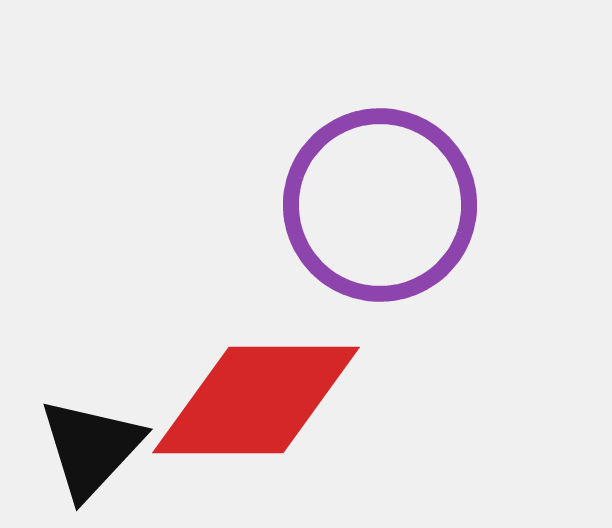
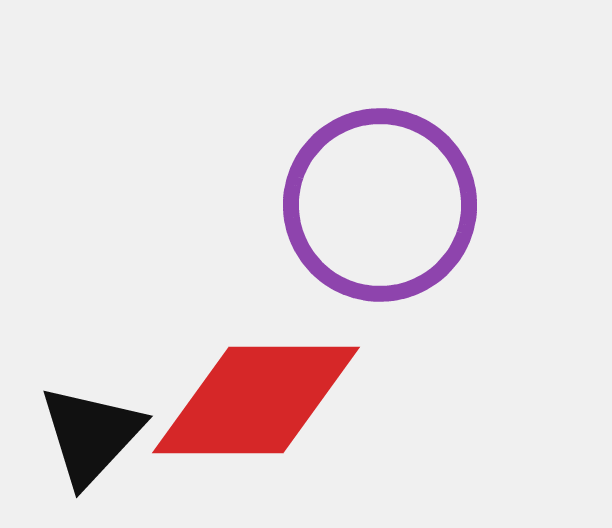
black triangle: moved 13 px up
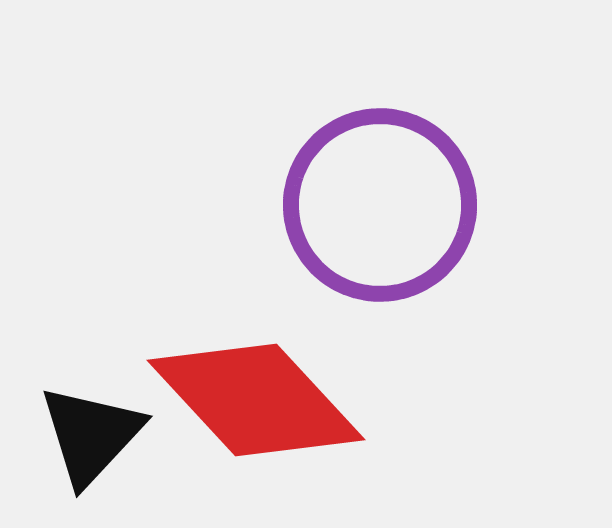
red diamond: rotated 47 degrees clockwise
